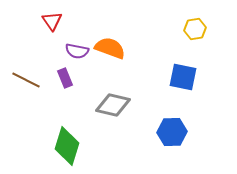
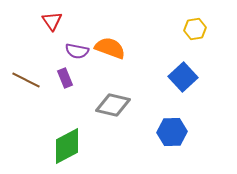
blue square: rotated 36 degrees clockwise
green diamond: rotated 45 degrees clockwise
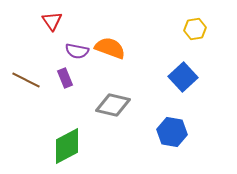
blue hexagon: rotated 12 degrees clockwise
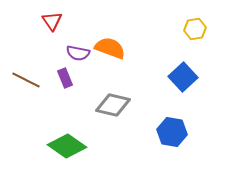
purple semicircle: moved 1 px right, 2 px down
green diamond: rotated 63 degrees clockwise
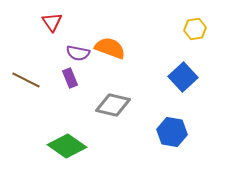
red triangle: moved 1 px down
purple rectangle: moved 5 px right
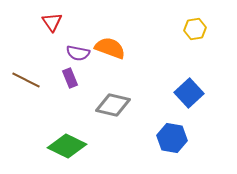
blue square: moved 6 px right, 16 px down
blue hexagon: moved 6 px down
green diamond: rotated 9 degrees counterclockwise
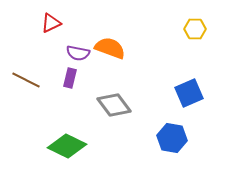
red triangle: moved 1 px left, 1 px down; rotated 40 degrees clockwise
yellow hexagon: rotated 10 degrees clockwise
purple rectangle: rotated 36 degrees clockwise
blue square: rotated 20 degrees clockwise
gray diamond: moved 1 px right; rotated 40 degrees clockwise
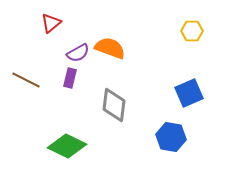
red triangle: rotated 15 degrees counterclockwise
yellow hexagon: moved 3 px left, 2 px down
purple semicircle: rotated 40 degrees counterclockwise
gray diamond: rotated 44 degrees clockwise
blue hexagon: moved 1 px left, 1 px up
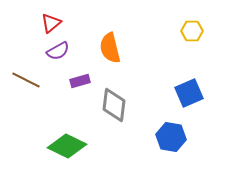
orange semicircle: rotated 124 degrees counterclockwise
purple semicircle: moved 20 px left, 2 px up
purple rectangle: moved 10 px right, 3 px down; rotated 60 degrees clockwise
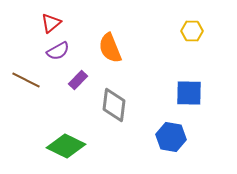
orange semicircle: rotated 8 degrees counterclockwise
purple rectangle: moved 2 px left, 1 px up; rotated 30 degrees counterclockwise
blue square: rotated 24 degrees clockwise
green diamond: moved 1 px left
